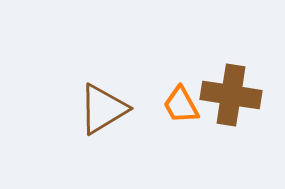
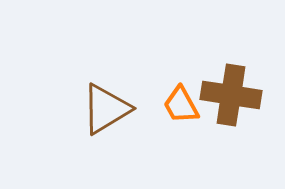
brown triangle: moved 3 px right
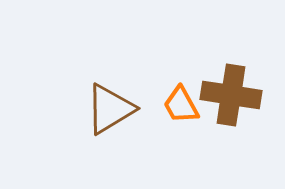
brown triangle: moved 4 px right
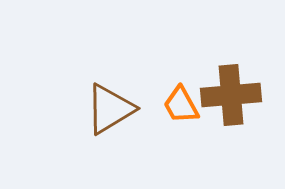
brown cross: rotated 14 degrees counterclockwise
